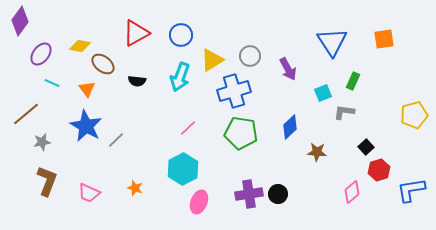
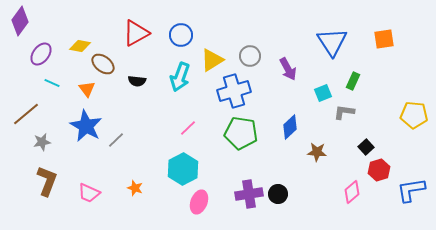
yellow pentagon: rotated 20 degrees clockwise
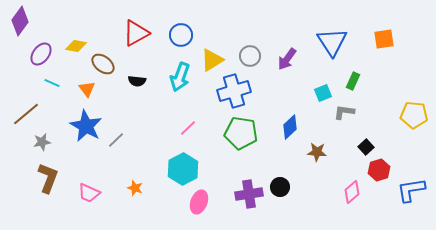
yellow diamond: moved 4 px left
purple arrow: moved 1 px left, 10 px up; rotated 65 degrees clockwise
brown L-shape: moved 1 px right, 3 px up
black circle: moved 2 px right, 7 px up
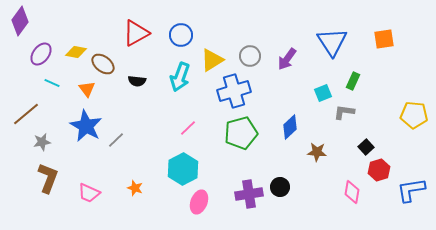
yellow diamond: moved 6 px down
green pentagon: rotated 24 degrees counterclockwise
pink diamond: rotated 40 degrees counterclockwise
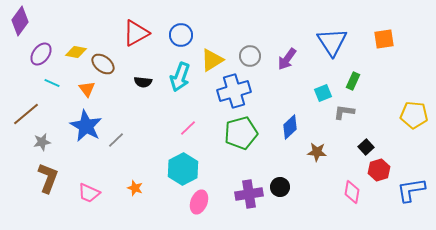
black semicircle: moved 6 px right, 1 px down
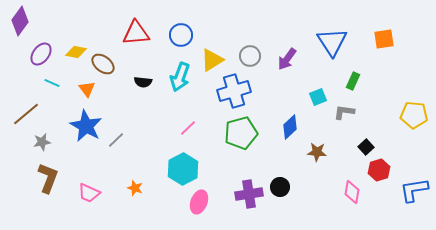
red triangle: rotated 24 degrees clockwise
cyan square: moved 5 px left, 4 px down
blue L-shape: moved 3 px right
